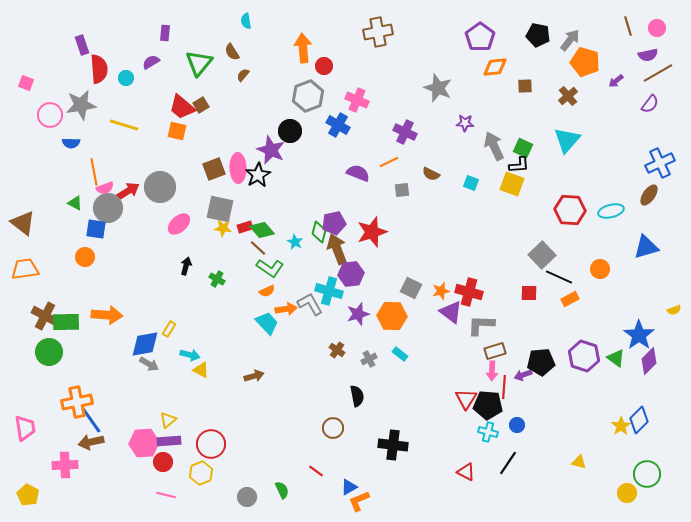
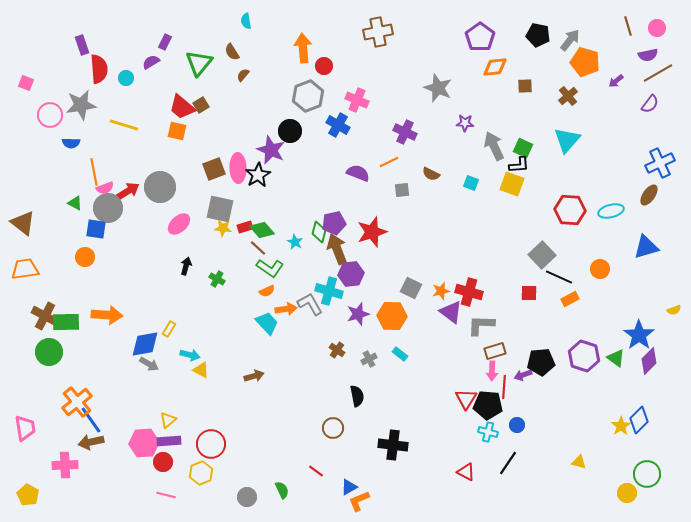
purple rectangle at (165, 33): moved 9 px down; rotated 21 degrees clockwise
orange cross at (77, 402): rotated 28 degrees counterclockwise
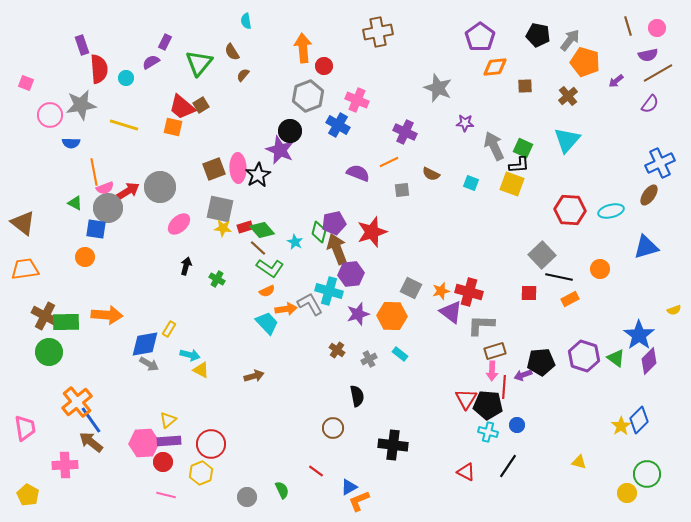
orange square at (177, 131): moved 4 px left, 4 px up
purple star at (271, 150): moved 9 px right
black line at (559, 277): rotated 12 degrees counterclockwise
brown arrow at (91, 442): rotated 50 degrees clockwise
black line at (508, 463): moved 3 px down
